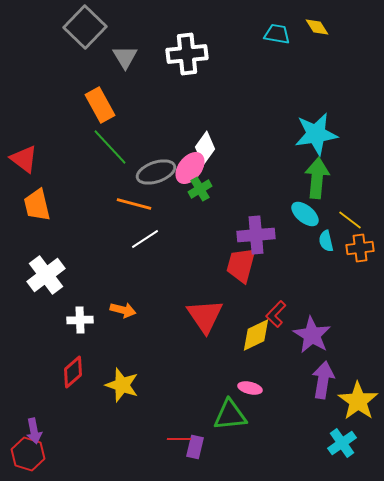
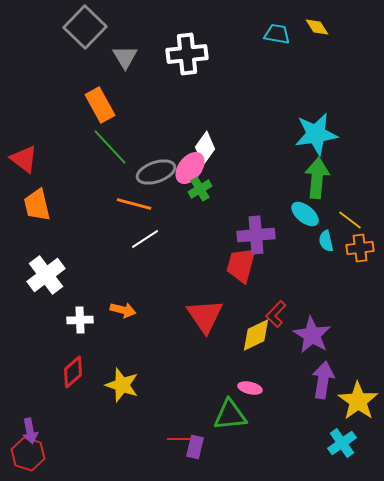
purple arrow at (34, 431): moved 4 px left
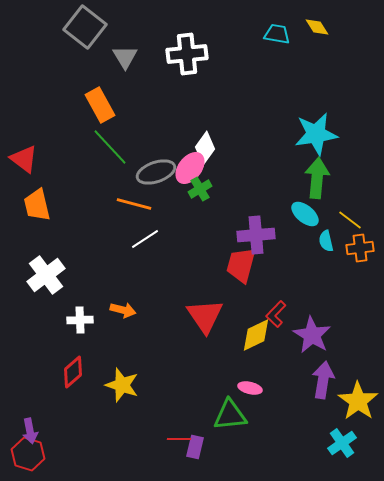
gray square at (85, 27): rotated 6 degrees counterclockwise
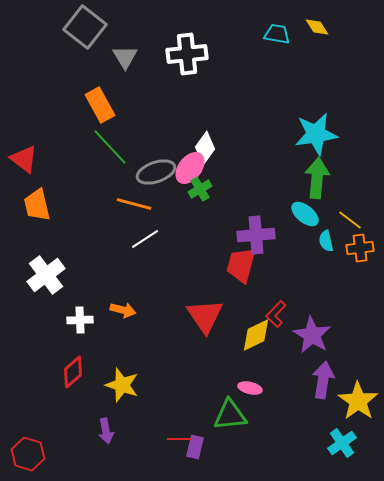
purple arrow at (30, 431): moved 76 px right
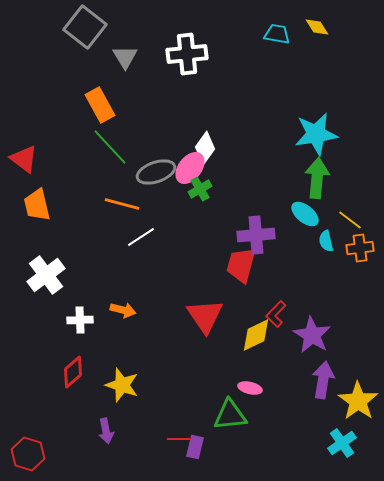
orange line at (134, 204): moved 12 px left
white line at (145, 239): moved 4 px left, 2 px up
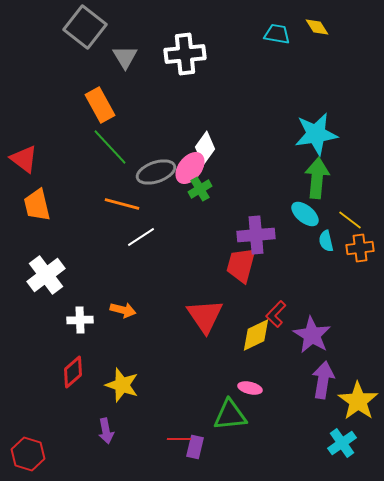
white cross at (187, 54): moved 2 px left
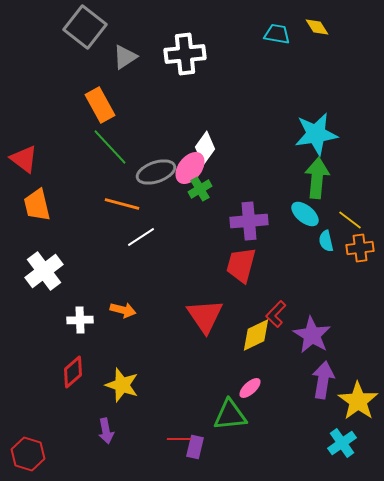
gray triangle at (125, 57): rotated 28 degrees clockwise
purple cross at (256, 235): moved 7 px left, 14 px up
white cross at (46, 275): moved 2 px left, 4 px up
pink ellipse at (250, 388): rotated 55 degrees counterclockwise
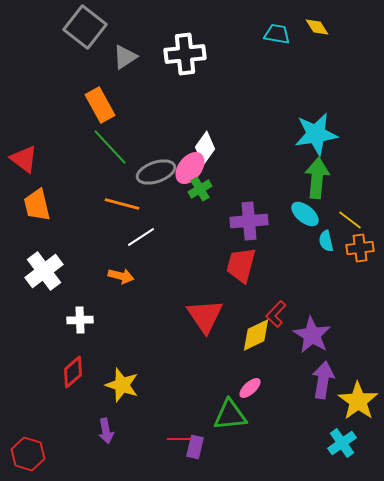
orange arrow at (123, 310): moved 2 px left, 34 px up
